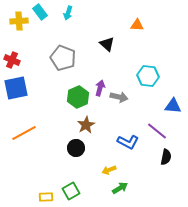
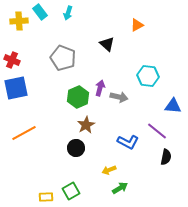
orange triangle: rotated 32 degrees counterclockwise
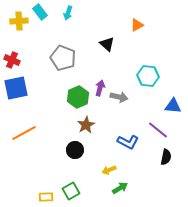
purple line: moved 1 px right, 1 px up
black circle: moved 1 px left, 2 px down
